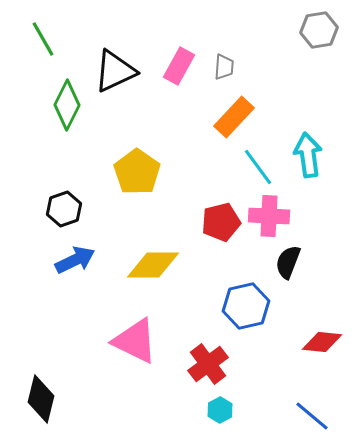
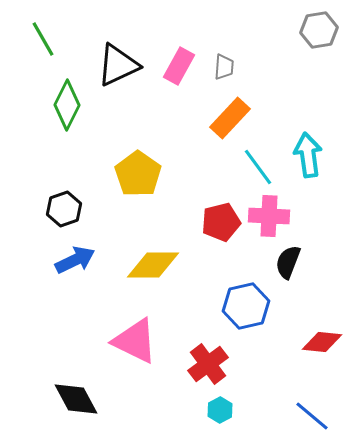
black triangle: moved 3 px right, 6 px up
orange rectangle: moved 4 px left, 1 px down
yellow pentagon: moved 1 px right, 2 px down
black diamond: moved 35 px right; rotated 42 degrees counterclockwise
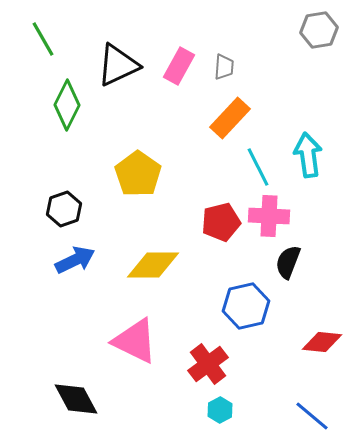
cyan line: rotated 9 degrees clockwise
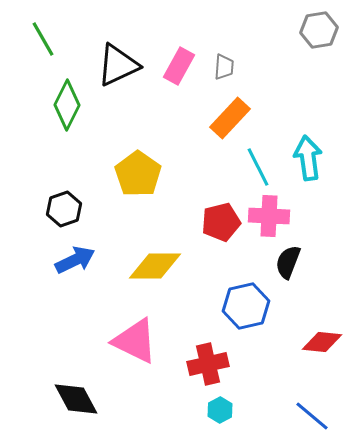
cyan arrow: moved 3 px down
yellow diamond: moved 2 px right, 1 px down
red cross: rotated 24 degrees clockwise
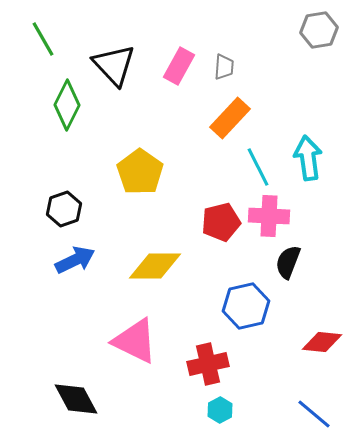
black triangle: moved 4 px left; rotated 48 degrees counterclockwise
yellow pentagon: moved 2 px right, 2 px up
blue line: moved 2 px right, 2 px up
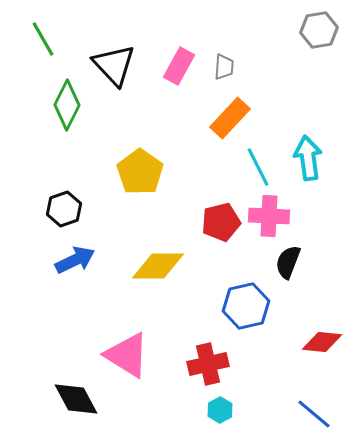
yellow diamond: moved 3 px right
pink triangle: moved 8 px left, 14 px down; rotated 6 degrees clockwise
